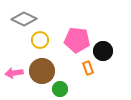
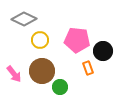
pink arrow: moved 1 px down; rotated 120 degrees counterclockwise
green circle: moved 2 px up
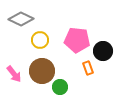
gray diamond: moved 3 px left
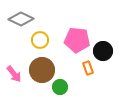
brown circle: moved 1 px up
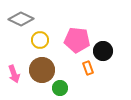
pink arrow: rotated 18 degrees clockwise
green circle: moved 1 px down
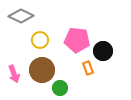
gray diamond: moved 3 px up
